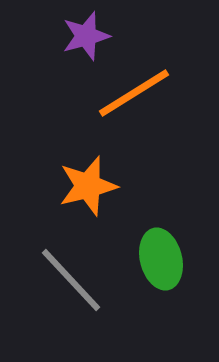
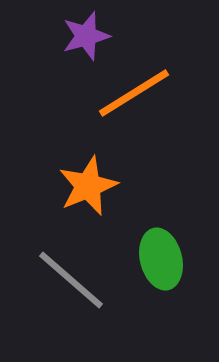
orange star: rotated 8 degrees counterclockwise
gray line: rotated 6 degrees counterclockwise
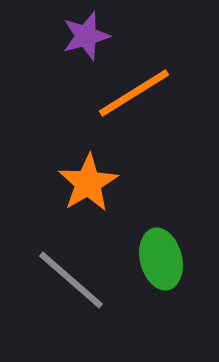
orange star: moved 3 px up; rotated 8 degrees counterclockwise
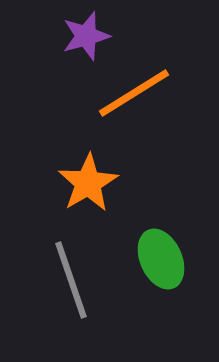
green ellipse: rotated 10 degrees counterclockwise
gray line: rotated 30 degrees clockwise
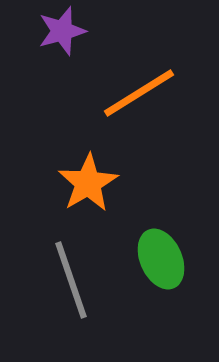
purple star: moved 24 px left, 5 px up
orange line: moved 5 px right
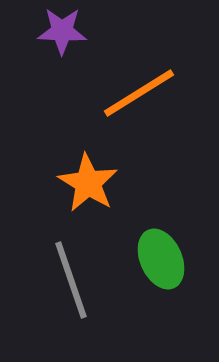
purple star: rotated 18 degrees clockwise
orange star: rotated 10 degrees counterclockwise
